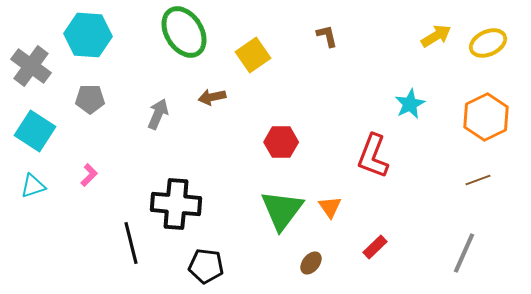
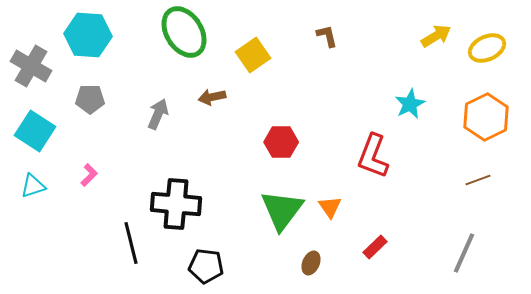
yellow ellipse: moved 1 px left, 5 px down
gray cross: rotated 6 degrees counterclockwise
brown ellipse: rotated 15 degrees counterclockwise
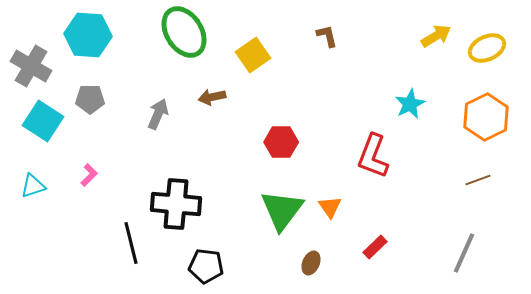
cyan square: moved 8 px right, 10 px up
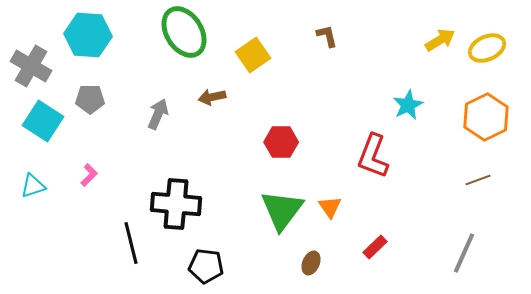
yellow arrow: moved 4 px right, 4 px down
cyan star: moved 2 px left, 1 px down
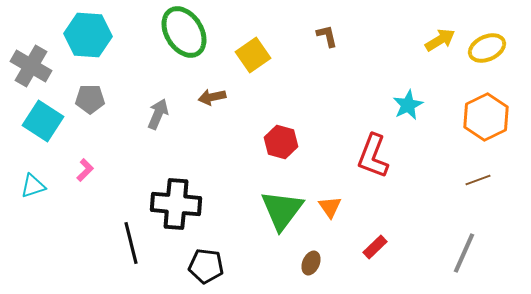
red hexagon: rotated 16 degrees clockwise
pink L-shape: moved 4 px left, 5 px up
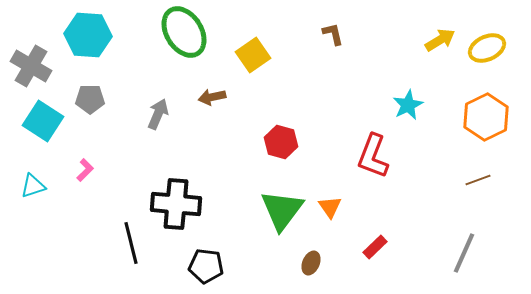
brown L-shape: moved 6 px right, 2 px up
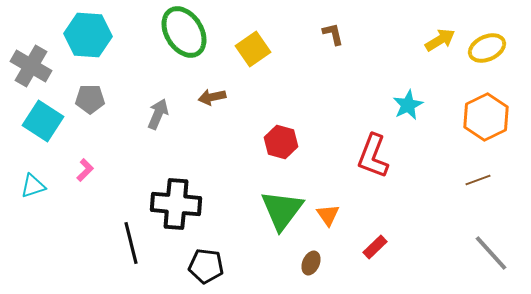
yellow square: moved 6 px up
orange triangle: moved 2 px left, 8 px down
gray line: moved 27 px right; rotated 66 degrees counterclockwise
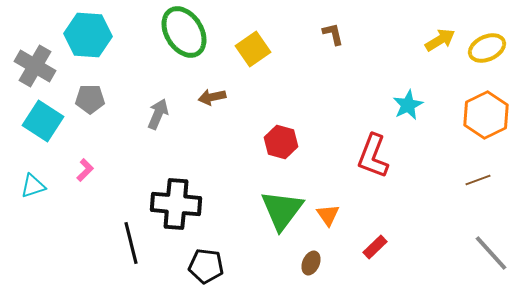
gray cross: moved 4 px right
orange hexagon: moved 2 px up
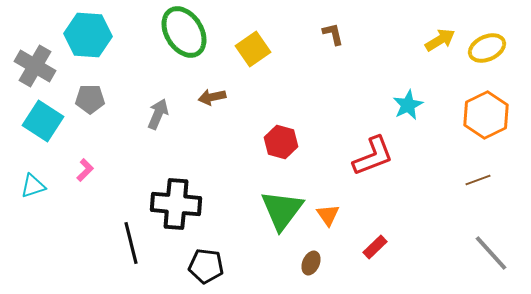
red L-shape: rotated 132 degrees counterclockwise
